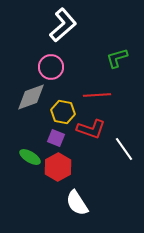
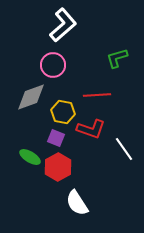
pink circle: moved 2 px right, 2 px up
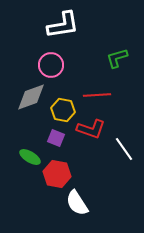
white L-shape: rotated 32 degrees clockwise
pink circle: moved 2 px left
yellow hexagon: moved 2 px up
red hexagon: moved 1 px left, 7 px down; rotated 20 degrees counterclockwise
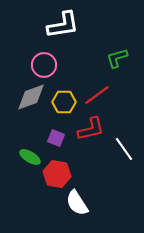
pink circle: moved 7 px left
red line: rotated 32 degrees counterclockwise
yellow hexagon: moved 1 px right, 8 px up; rotated 10 degrees counterclockwise
red L-shape: rotated 32 degrees counterclockwise
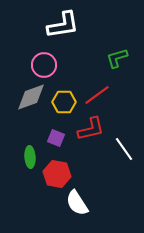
green ellipse: rotated 55 degrees clockwise
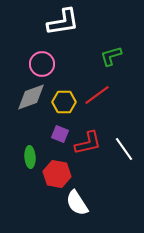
white L-shape: moved 3 px up
green L-shape: moved 6 px left, 2 px up
pink circle: moved 2 px left, 1 px up
red L-shape: moved 3 px left, 14 px down
purple square: moved 4 px right, 4 px up
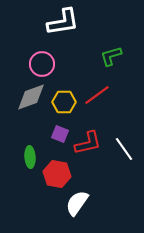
white semicircle: rotated 68 degrees clockwise
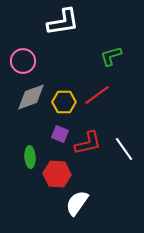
pink circle: moved 19 px left, 3 px up
red hexagon: rotated 8 degrees counterclockwise
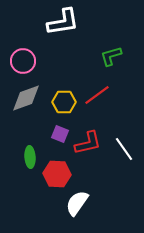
gray diamond: moved 5 px left, 1 px down
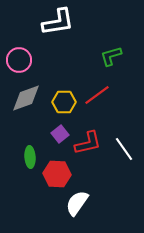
white L-shape: moved 5 px left
pink circle: moved 4 px left, 1 px up
purple square: rotated 30 degrees clockwise
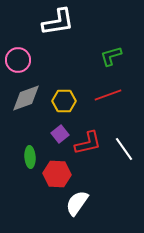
pink circle: moved 1 px left
red line: moved 11 px right; rotated 16 degrees clockwise
yellow hexagon: moved 1 px up
